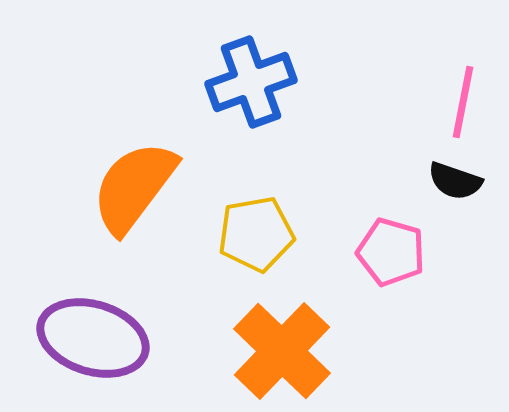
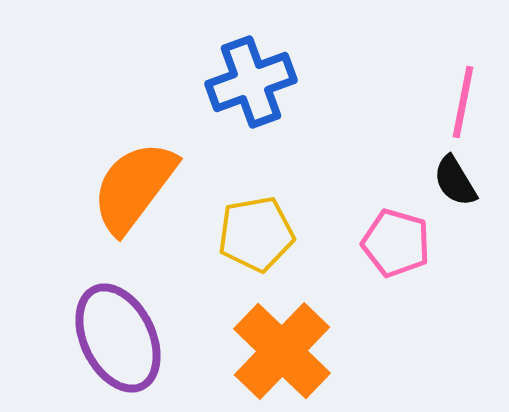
black semicircle: rotated 40 degrees clockwise
pink pentagon: moved 5 px right, 9 px up
purple ellipse: moved 25 px right; rotated 47 degrees clockwise
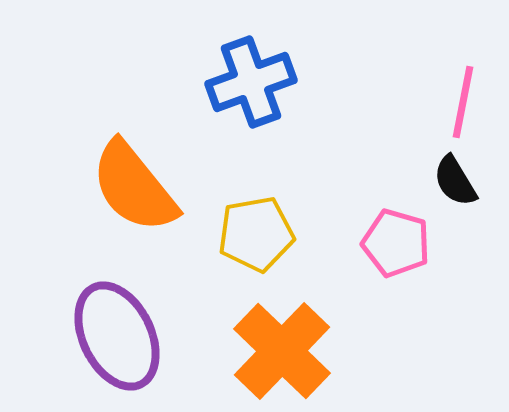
orange semicircle: rotated 76 degrees counterclockwise
purple ellipse: moved 1 px left, 2 px up
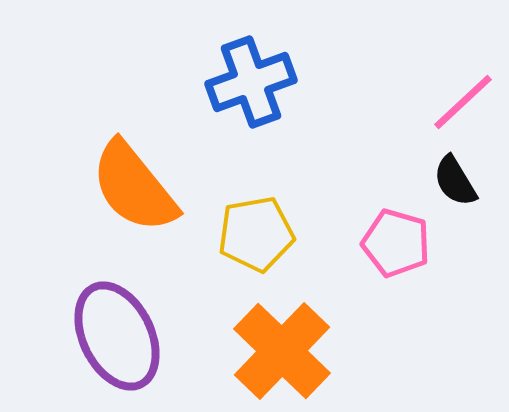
pink line: rotated 36 degrees clockwise
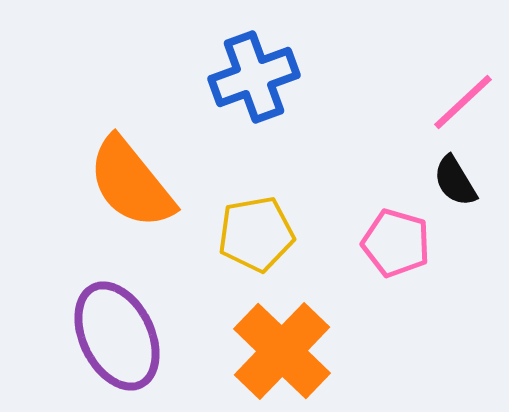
blue cross: moved 3 px right, 5 px up
orange semicircle: moved 3 px left, 4 px up
